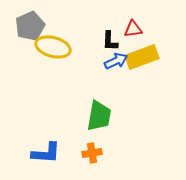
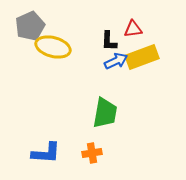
black L-shape: moved 1 px left
green trapezoid: moved 6 px right, 3 px up
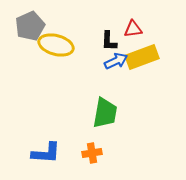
yellow ellipse: moved 3 px right, 2 px up
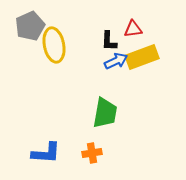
yellow ellipse: moved 2 px left; rotated 64 degrees clockwise
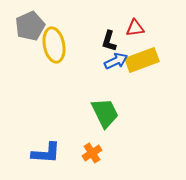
red triangle: moved 2 px right, 1 px up
black L-shape: rotated 15 degrees clockwise
yellow rectangle: moved 3 px down
green trapezoid: rotated 36 degrees counterclockwise
orange cross: rotated 24 degrees counterclockwise
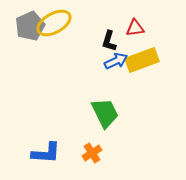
yellow ellipse: moved 22 px up; rotated 72 degrees clockwise
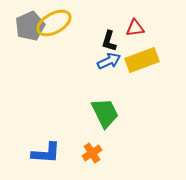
blue arrow: moved 7 px left
